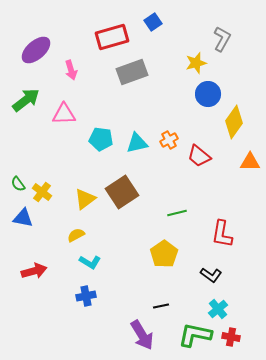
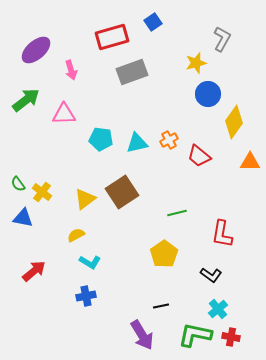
red arrow: rotated 25 degrees counterclockwise
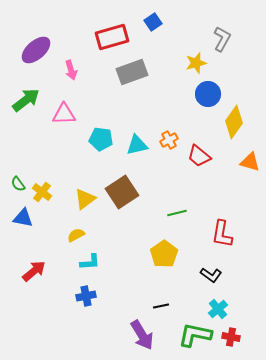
cyan triangle: moved 2 px down
orange triangle: rotated 15 degrees clockwise
cyan L-shape: rotated 35 degrees counterclockwise
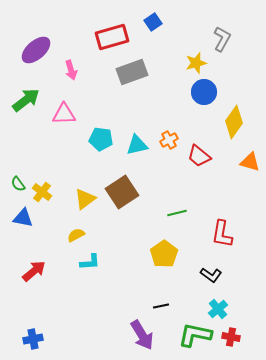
blue circle: moved 4 px left, 2 px up
blue cross: moved 53 px left, 43 px down
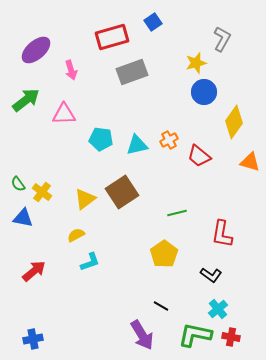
cyan L-shape: rotated 15 degrees counterclockwise
black line: rotated 42 degrees clockwise
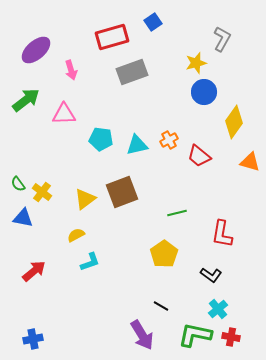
brown square: rotated 12 degrees clockwise
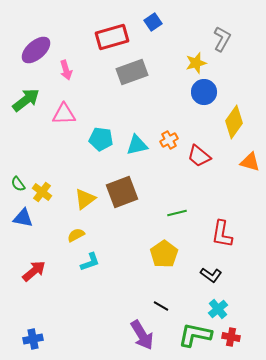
pink arrow: moved 5 px left
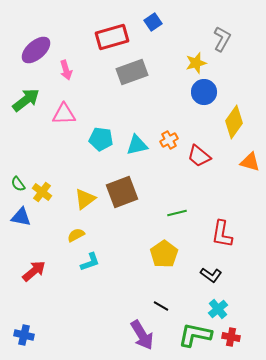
blue triangle: moved 2 px left, 1 px up
blue cross: moved 9 px left, 4 px up; rotated 24 degrees clockwise
